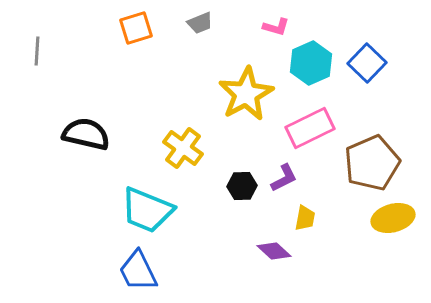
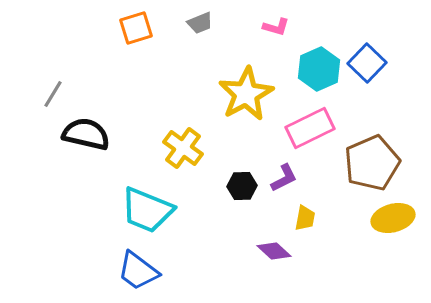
gray line: moved 16 px right, 43 px down; rotated 28 degrees clockwise
cyan hexagon: moved 8 px right, 6 px down
blue trapezoid: rotated 27 degrees counterclockwise
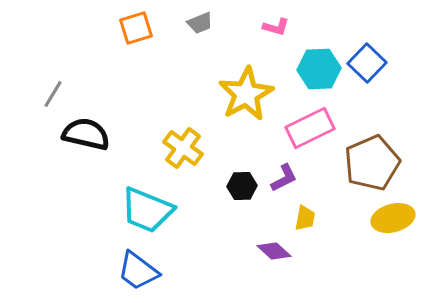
cyan hexagon: rotated 21 degrees clockwise
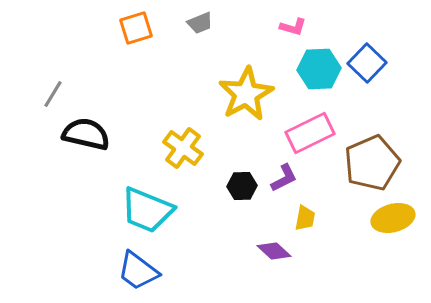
pink L-shape: moved 17 px right
pink rectangle: moved 5 px down
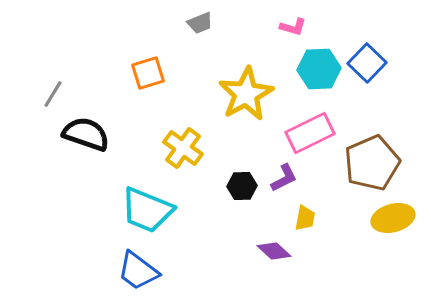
orange square: moved 12 px right, 45 px down
black semicircle: rotated 6 degrees clockwise
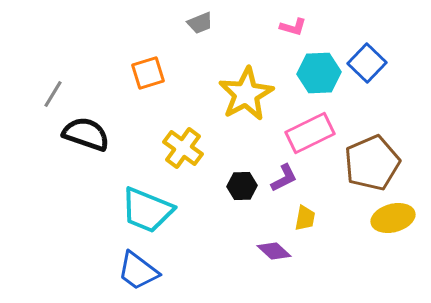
cyan hexagon: moved 4 px down
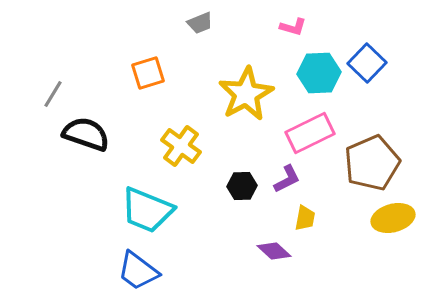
yellow cross: moved 2 px left, 2 px up
purple L-shape: moved 3 px right, 1 px down
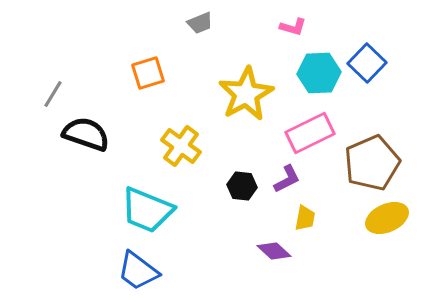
black hexagon: rotated 8 degrees clockwise
yellow ellipse: moved 6 px left; rotated 9 degrees counterclockwise
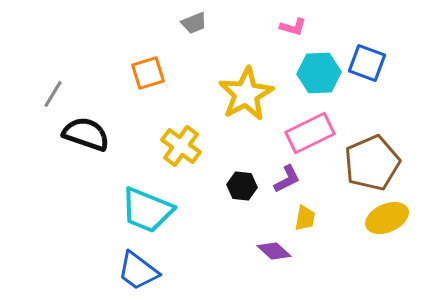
gray trapezoid: moved 6 px left
blue square: rotated 24 degrees counterclockwise
